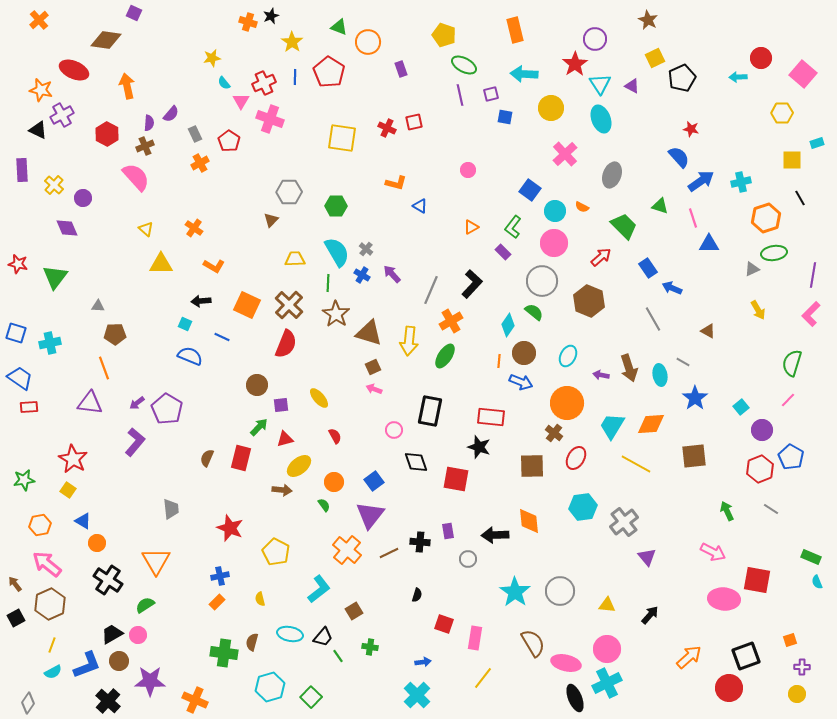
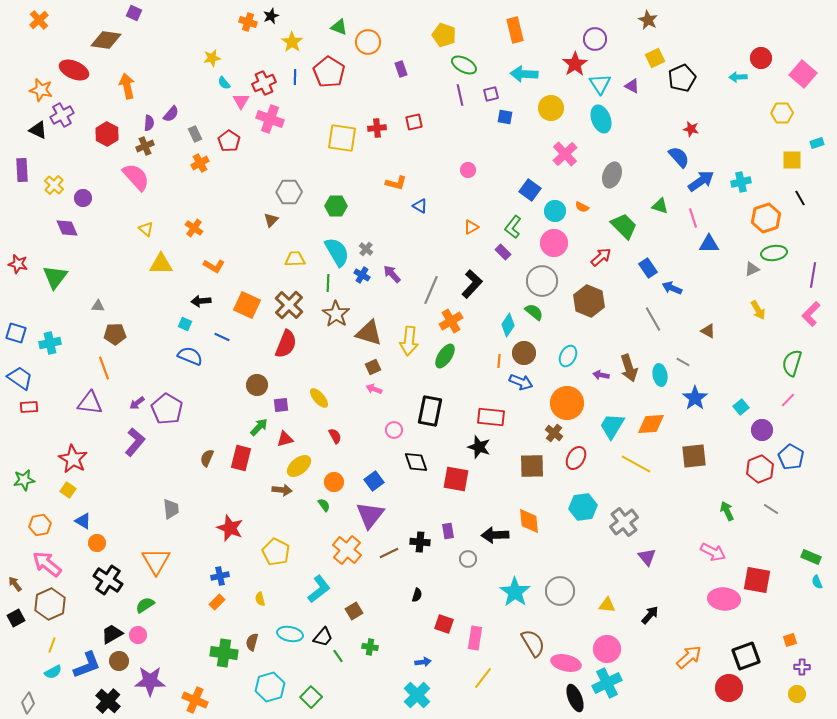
red cross at (387, 128): moved 10 px left; rotated 30 degrees counterclockwise
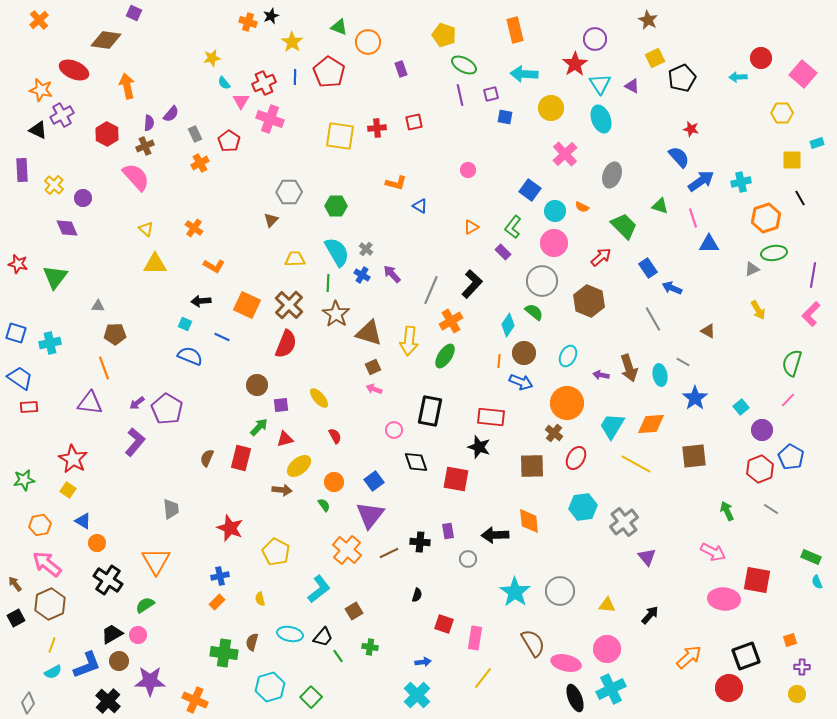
yellow square at (342, 138): moved 2 px left, 2 px up
yellow triangle at (161, 264): moved 6 px left
cyan cross at (607, 683): moved 4 px right, 6 px down
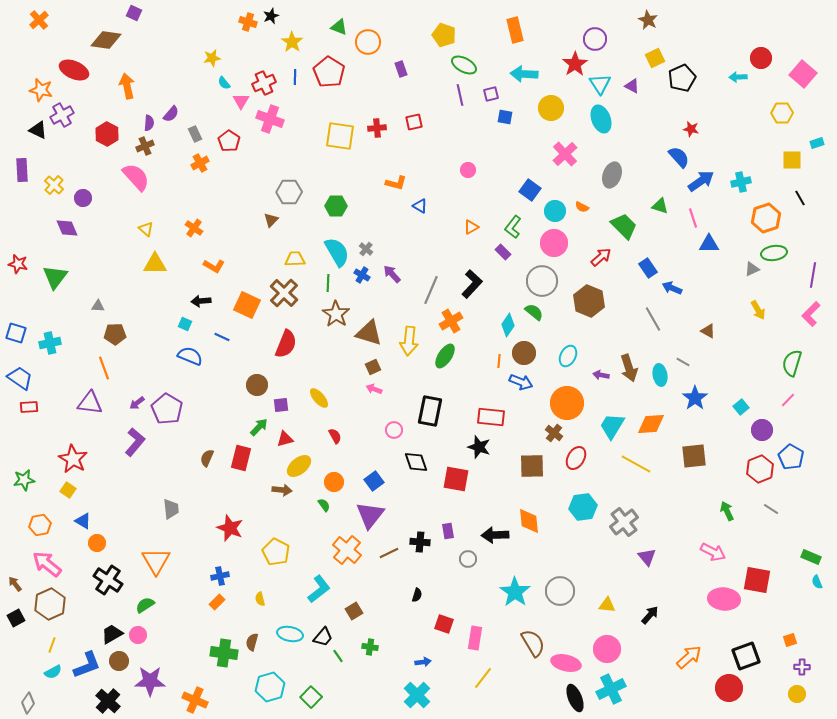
brown cross at (289, 305): moved 5 px left, 12 px up
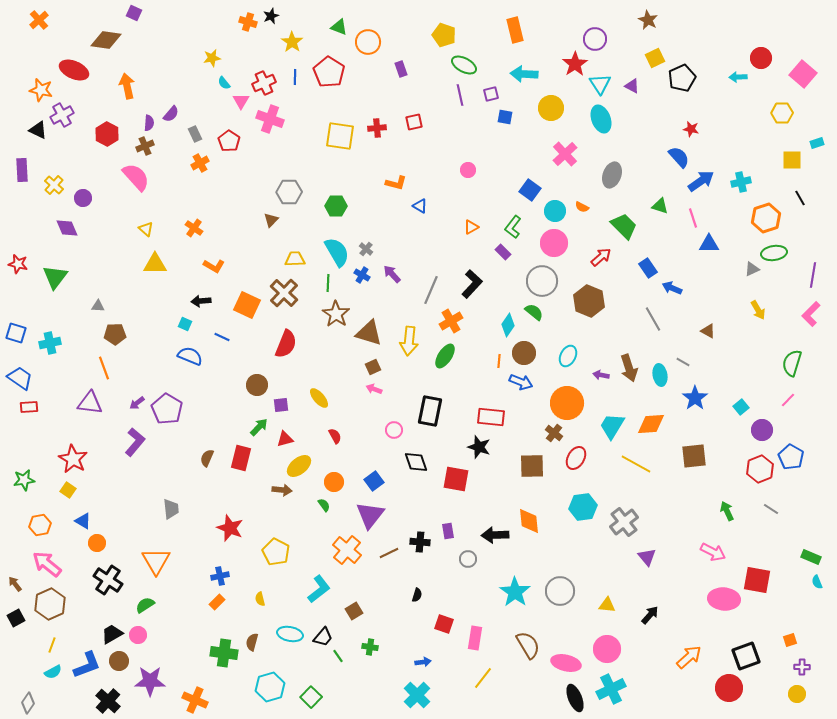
brown semicircle at (533, 643): moved 5 px left, 2 px down
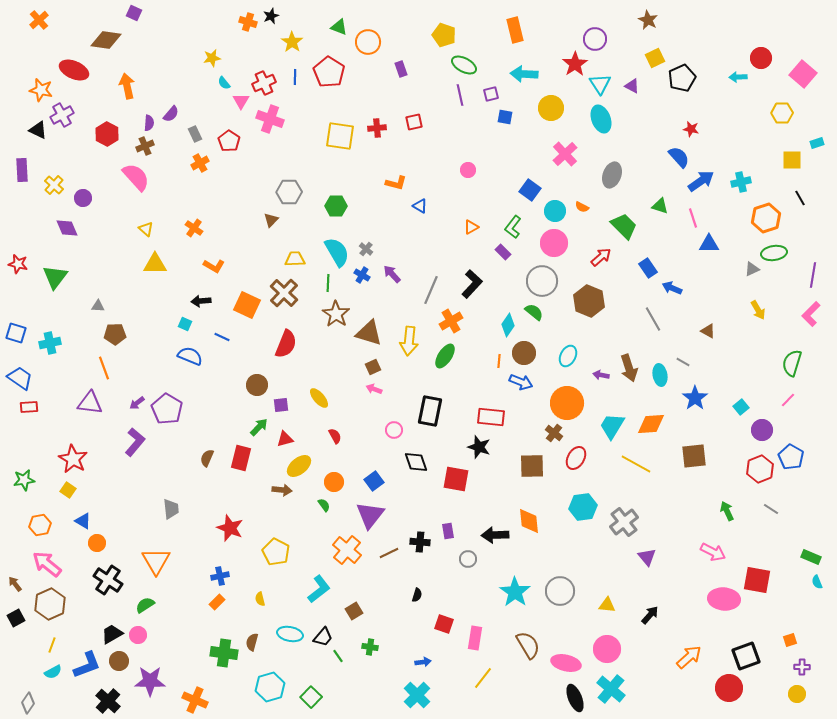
cyan cross at (611, 689): rotated 24 degrees counterclockwise
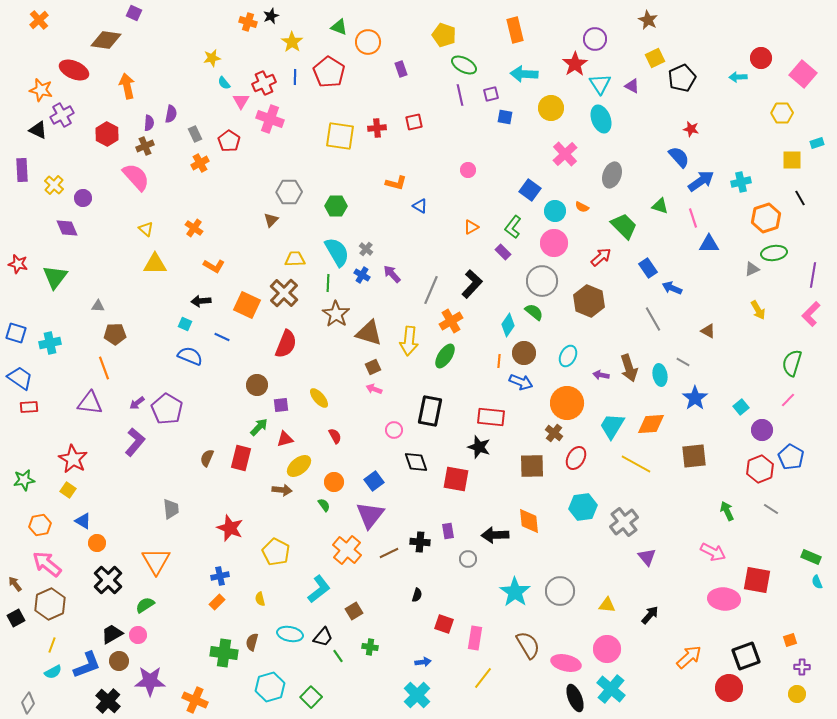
purple semicircle at (171, 114): rotated 30 degrees counterclockwise
black cross at (108, 580): rotated 12 degrees clockwise
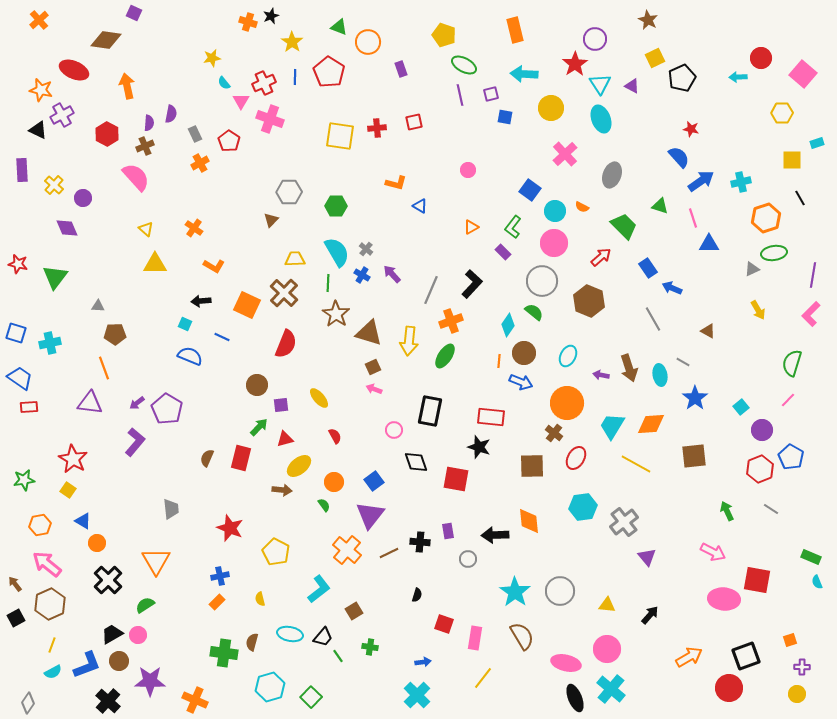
orange cross at (451, 321): rotated 10 degrees clockwise
brown semicircle at (528, 645): moved 6 px left, 9 px up
orange arrow at (689, 657): rotated 12 degrees clockwise
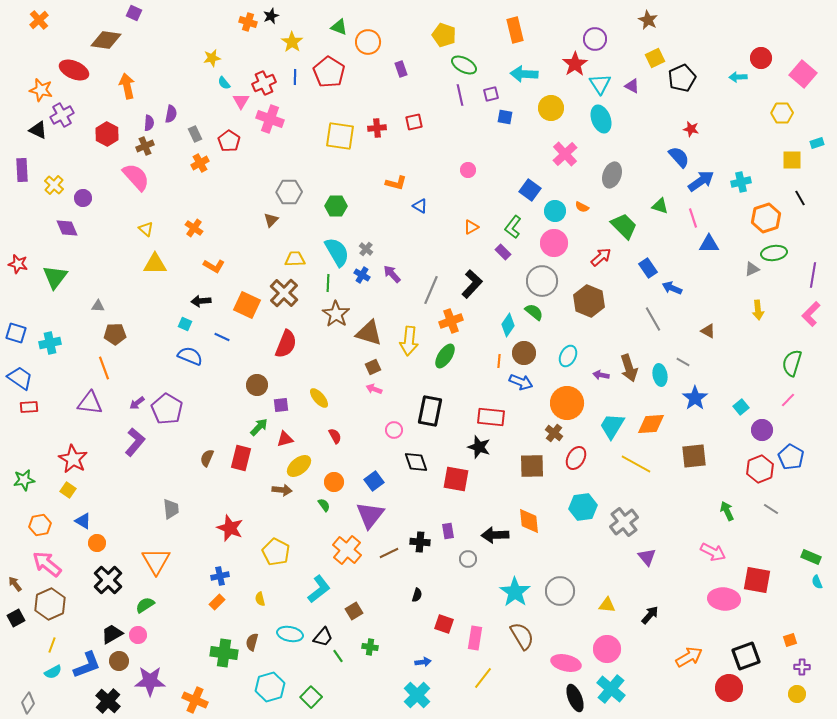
yellow arrow at (758, 310): rotated 24 degrees clockwise
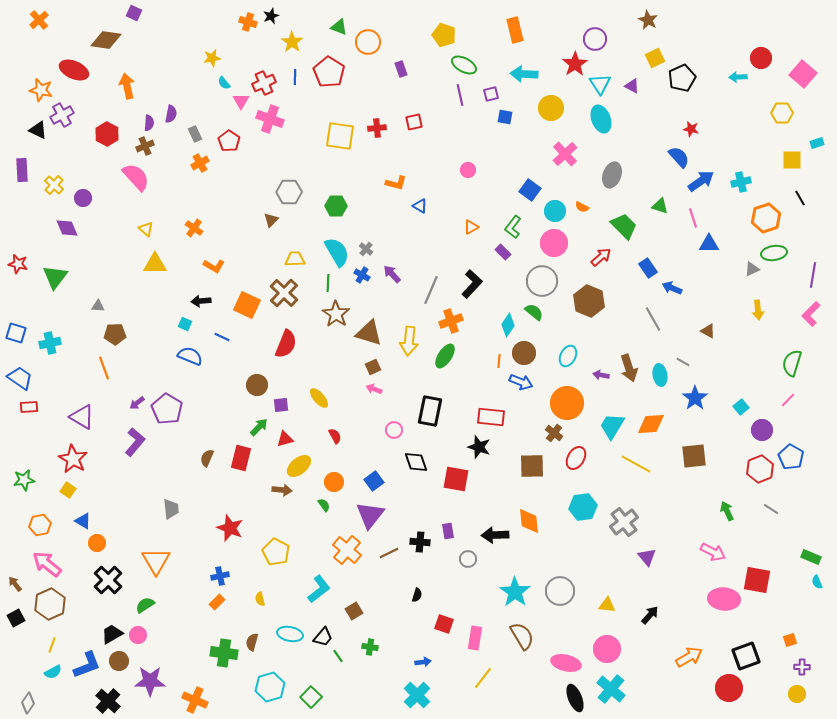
purple triangle at (90, 403): moved 8 px left, 14 px down; rotated 24 degrees clockwise
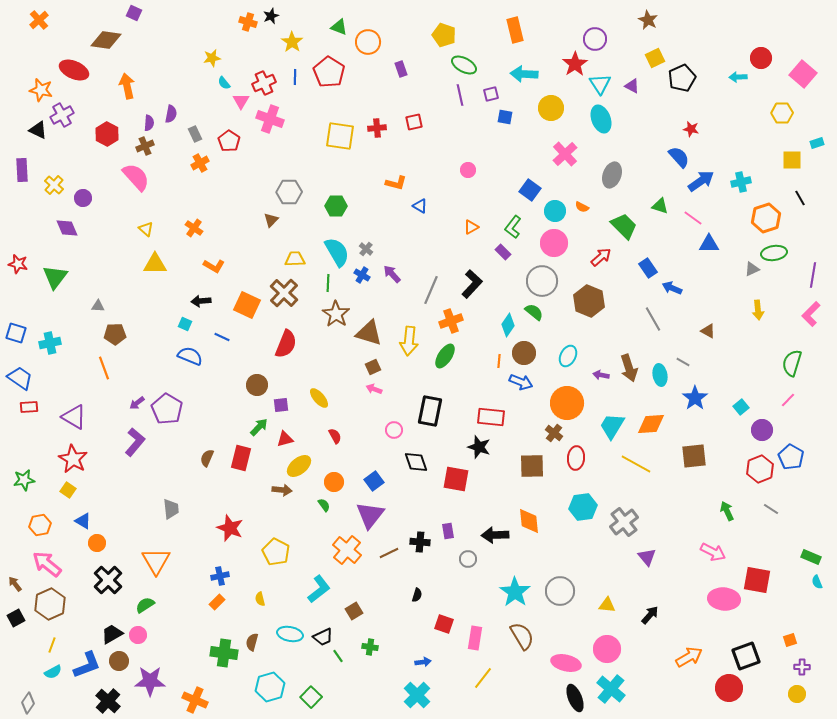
pink line at (693, 218): rotated 36 degrees counterclockwise
purple triangle at (82, 417): moved 8 px left
red ellipse at (576, 458): rotated 25 degrees counterclockwise
black trapezoid at (323, 637): rotated 25 degrees clockwise
